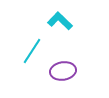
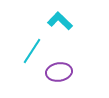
purple ellipse: moved 4 px left, 1 px down
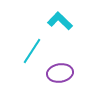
purple ellipse: moved 1 px right, 1 px down
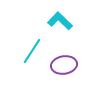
purple ellipse: moved 4 px right, 8 px up
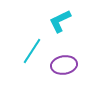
cyan L-shape: rotated 70 degrees counterclockwise
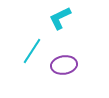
cyan L-shape: moved 3 px up
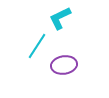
cyan line: moved 5 px right, 5 px up
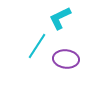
purple ellipse: moved 2 px right, 6 px up; rotated 15 degrees clockwise
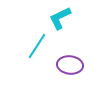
purple ellipse: moved 4 px right, 6 px down
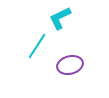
purple ellipse: rotated 20 degrees counterclockwise
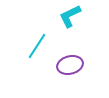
cyan L-shape: moved 10 px right, 2 px up
